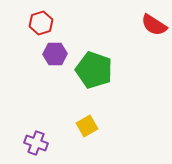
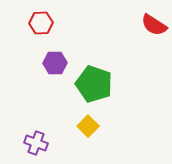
red hexagon: rotated 15 degrees clockwise
purple hexagon: moved 9 px down
green pentagon: moved 14 px down
yellow square: moved 1 px right; rotated 15 degrees counterclockwise
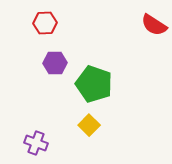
red hexagon: moved 4 px right
yellow square: moved 1 px right, 1 px up
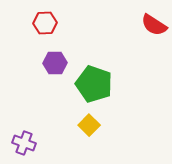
purple cross: moved 12 px left
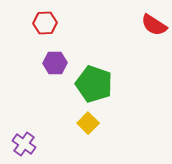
yellow square: moved 1 px left, 2 px up
purple cross: moved 1 px down; rotated 15 degrees clockwise
